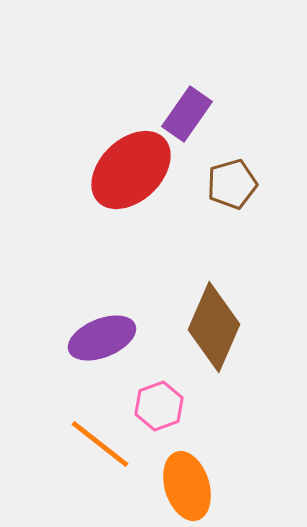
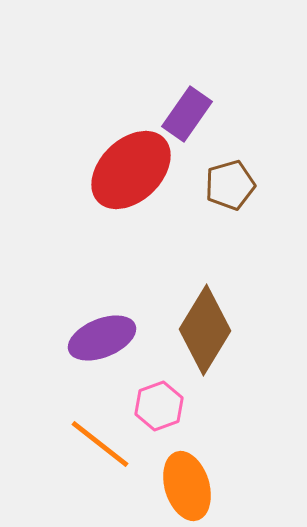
brown pentagon: moved 2 px left, 1 px down
brown diamond: moved 9 px left, 3 px down; rotated 8 degrees clockwise
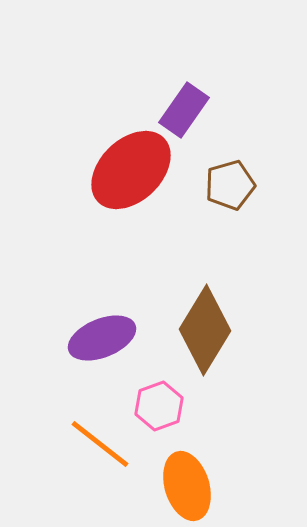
purple rectangle: moved 3 px left, 4 px up
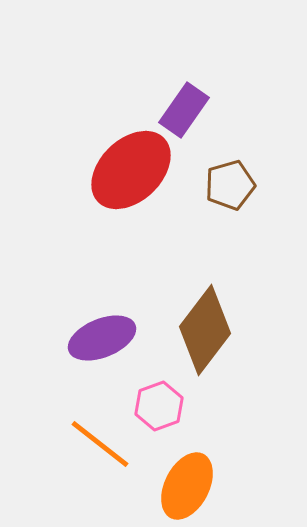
brown diamond: rotated 6 degrees clockwise
orange ellipse: rotated 44 degrees clockwise
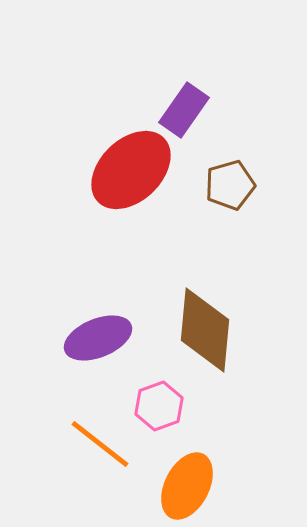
brown diamond: rotated 32 degrees counterclockwise
purple ellipse: moved 4 px left
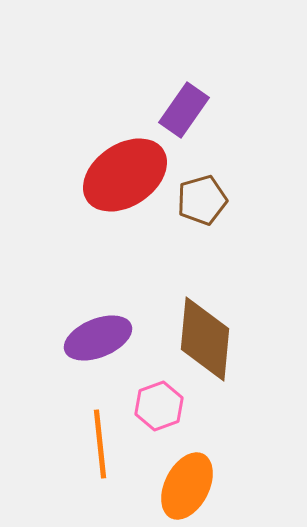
red ellipse: moved 6 px left, 5 px down; rotated 10 degrees clockwise
brown pentagon: moved 28 px left, 15 px down
brown diamond: moved 9 px down
orange line: rotated 46 degrees clockwise
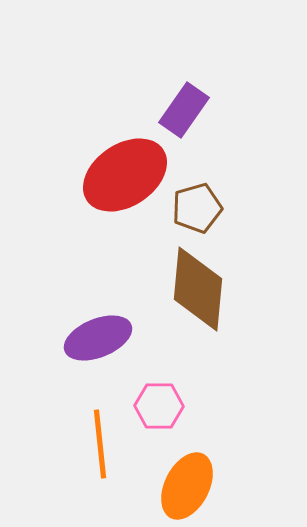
brown pentagon: moved 5 px left, 8 px down
brown diamond: moved 7 px left, 50 px up
pink hexagon: rotated 21 degrees clockwise
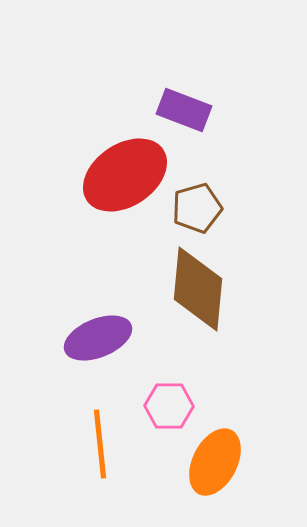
purple rectangle: rotated 76 degrees clockwise
pink hexagon: moved 10 px right
orange ellipse: moved 28 px right, 24 px up
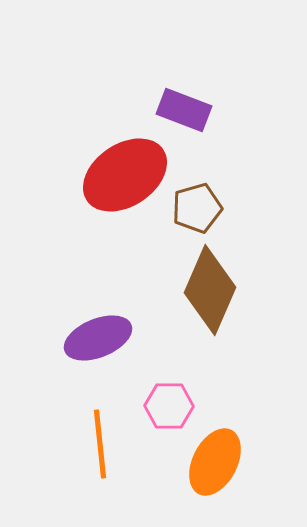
brown diamond: moved 12 px right, 1 px down; rotated 18 degrees clockwise
